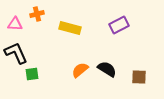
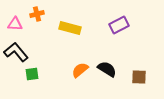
black L-shape: moved 1 px up; rotated 15 degrees counterclockwise
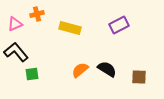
pink triangle: rotated 28 degrees counterclockwise
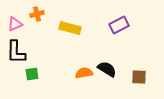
black L-shape: rotated 140 degrees counterclockwise
orange semicircle: moved 4 px right, 3 px down; rotated 30 degrees clockwise
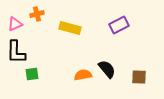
black semicircle: rotated 18 degrees clockwise
orange semicircle: moved 1 px left, 2 px down
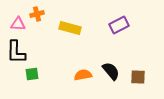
pink triangle: moved 3 px right; rotated 28 degrees clockwise
black semicircle: moved 4 px right, 2 px down
brown square: moved 1 px left
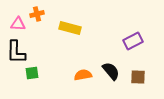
purple rectangle: moved 14 px right, 16 px down
green square: moved 1 px up
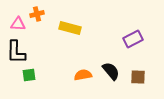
purple rectangle: moved 2 px up
green square: moved 3 px left, 2 px down
